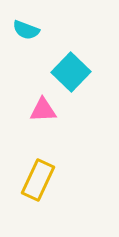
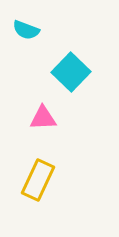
pink triangle: moved 8 px down
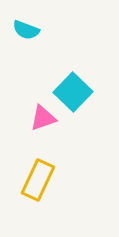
cyan square: moved 2 px right, 20 px down
pink triangle: rotated 16 degrees counterclockwise
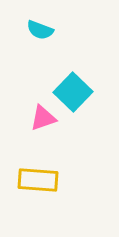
cyan semicircle: moved 14 px right
yellow rectangle: rotated 69 degrees clockwise
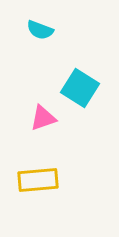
cyan square: moved 7 px right, 4 px up; rotated 12 degrees counterclockwise
yellow rectangle: rotated 9 degrees counterclockwise
